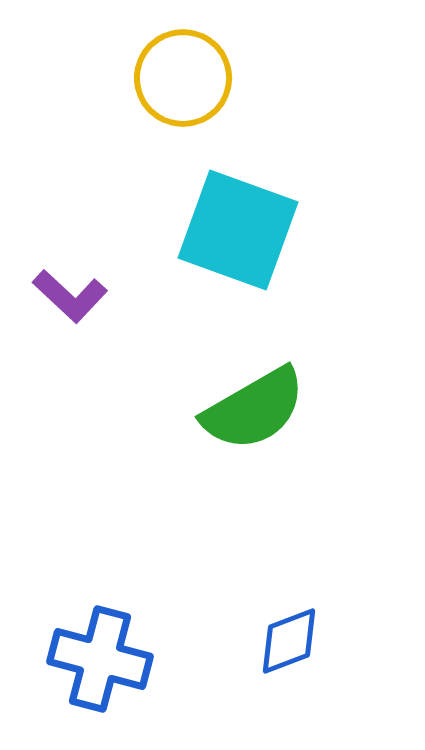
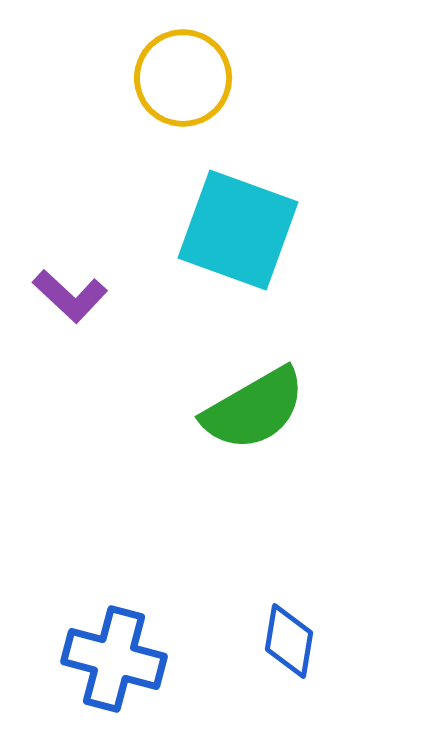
blue diamond: rotated 60 degrees counterclockwise
blue cross: moved 14 px right
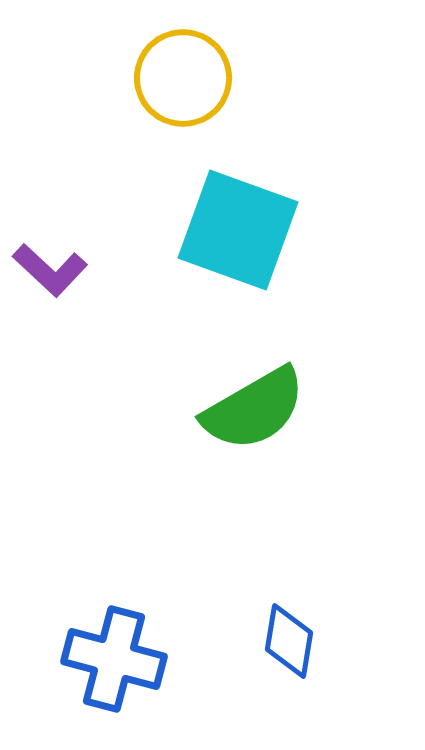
purple L-shape: moved 20 px left, 26 px up
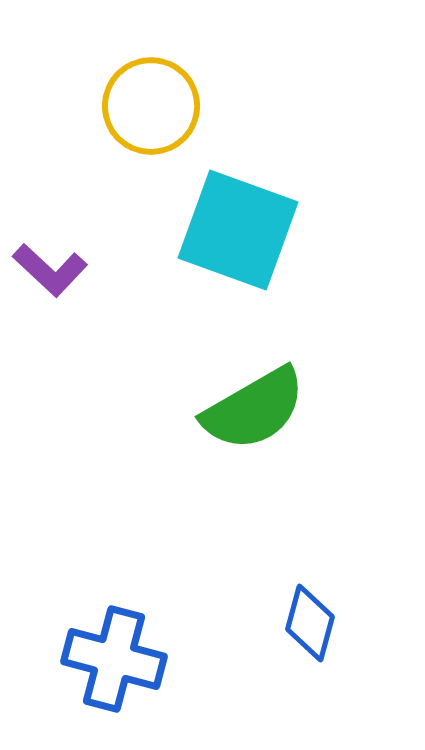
yellow circle: moved 32 px left, 28 px down
blue diamond: moved 21 px right, 18 px up; rotated 6 degrees clockwise
